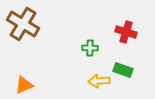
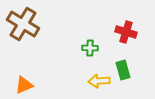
green rectangle: rotated 54 degrees clockwise
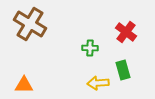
brown cross: moved 7 px right
red cross: rotated 20 degrees clockwise
yellow arrow: moved 1 px left, 2 px down
orange triangle: rotated 24 degrees clockwise
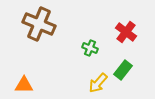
brown cross: moved 9 px right; rotated 8 degrees counterclockwise
green cross: rotated 21 degrees clockwise
green rectangle: rotated 54 degrees clockwise
yellow arrow: rotated 45 degrees counterclockwise
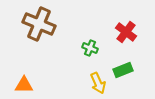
green rectangle: rotated 30 degrees clockwise
yellow arrow: rotated 65 degrees counterclockwise
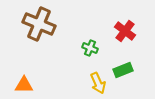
red cross: moved 1 px left, 1 px up
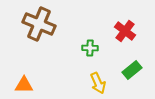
green cross: rotated 21 degrees counterclockwise
green rectangle: moved 9 px right; rotated 18 degrees counterclockwise
